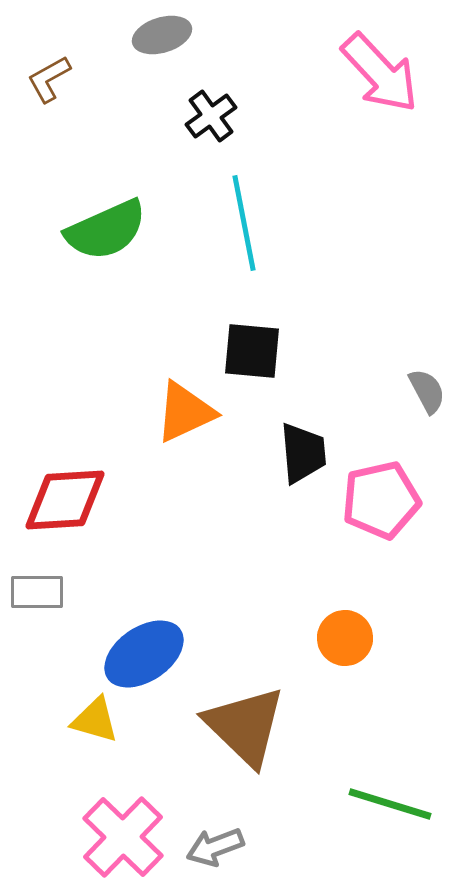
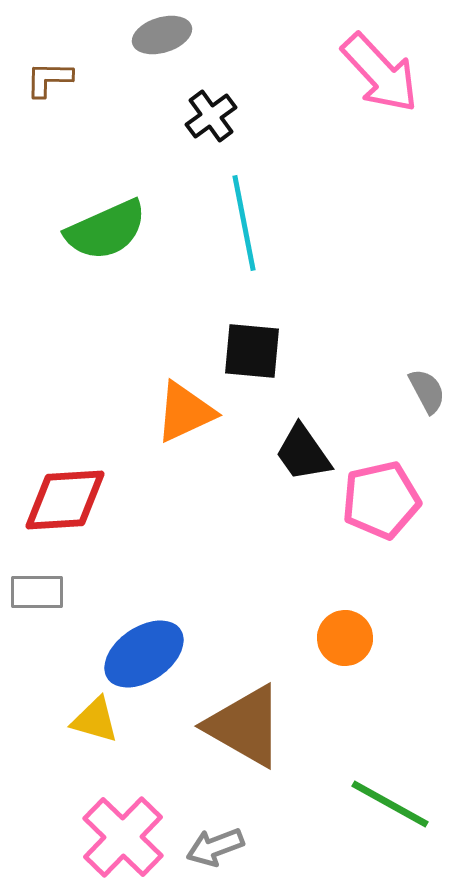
brown L-shape: rotated 30 degrees clockwise
black trapezoid: rotated 150 degrees clockwise
brown triangle: rotated 14 degrees counterclockwise
green line: rotated 12 degrees clockwise
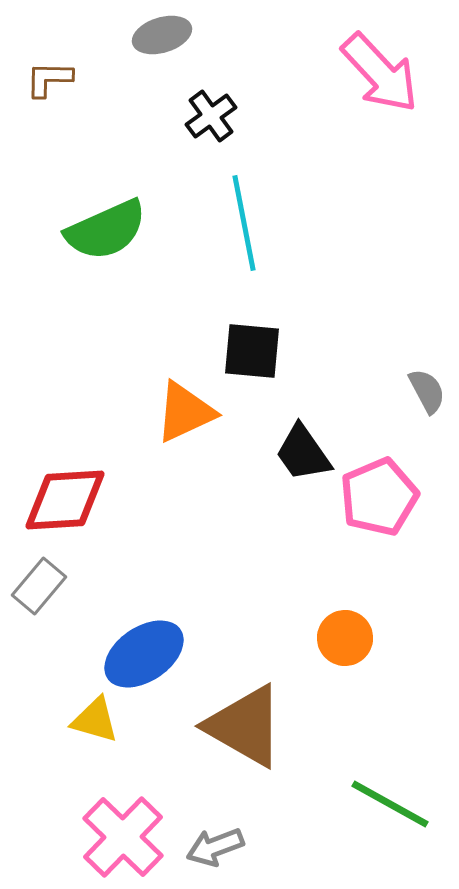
pink pentagon: moved 2 px left, 3 px up; rotated 10 degrees counterclockwise
gray rectangle: moved 2 px right, 6 px up; rotated 50 degrees counterclockwise
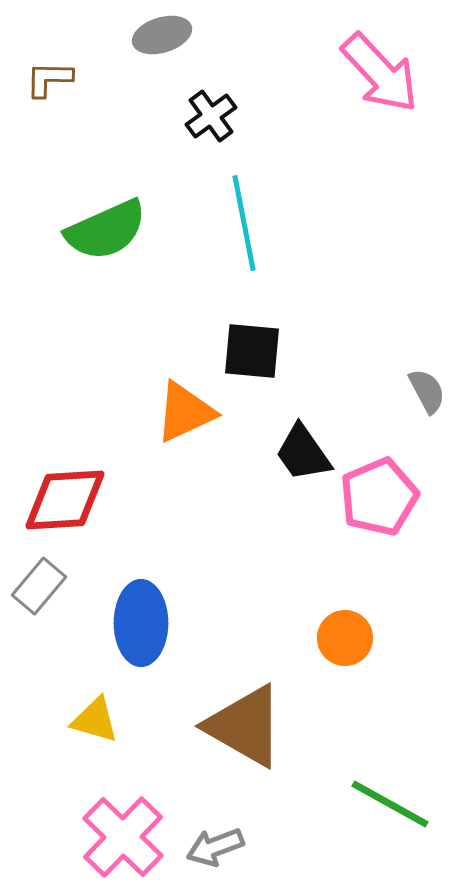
blue ellipse: moved 3 px left, 31 px up; rotated 56 degrees counterclockwise
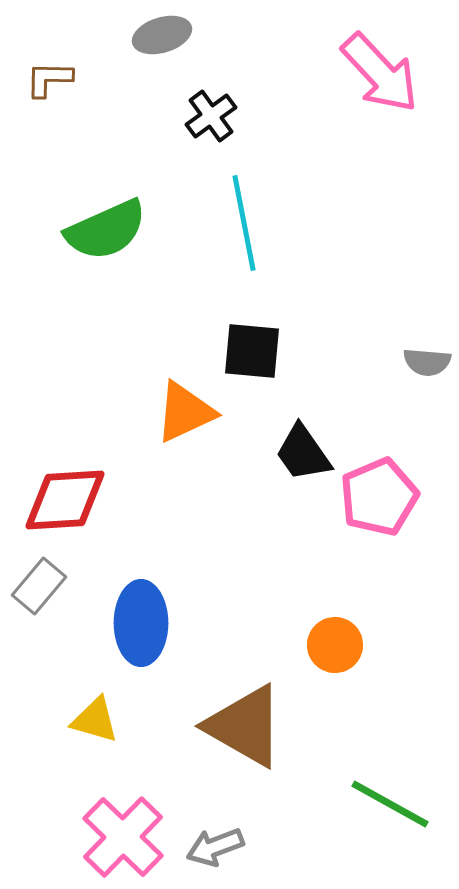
gray semicircle: moved 29 px up; rotated 123 degrees clockwise
orange circle: moved 10 px left, 7 px down
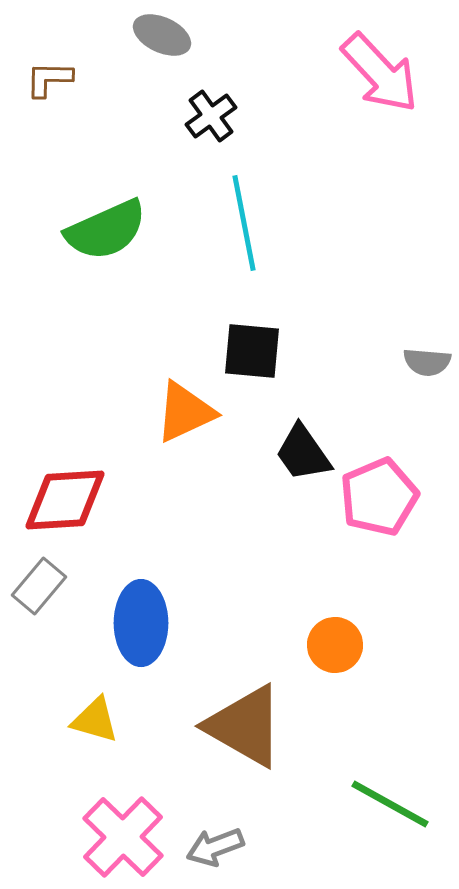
gray ellipse: rotated 42 degrees clockwise
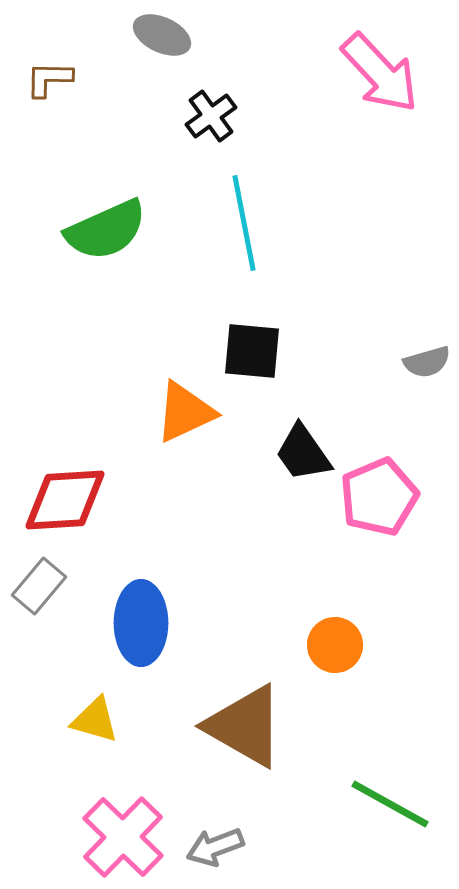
gray semicircle: rotated 21 degrees counterclockwise
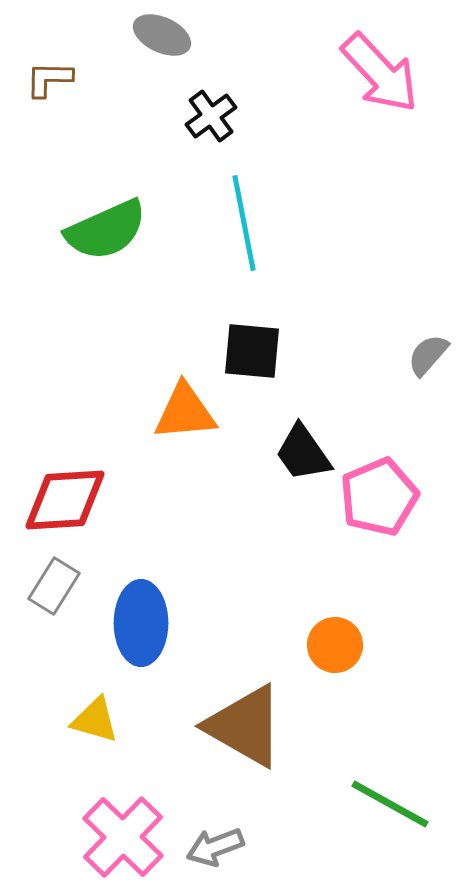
gray semicircle: moved 1 px right, 7 px up; rotated 147 degrees clockwise
orange triangle: rotated 20 degrees clockwise
gray rectangle: moved 15 px right; rotated 8 degrees counterclockwise
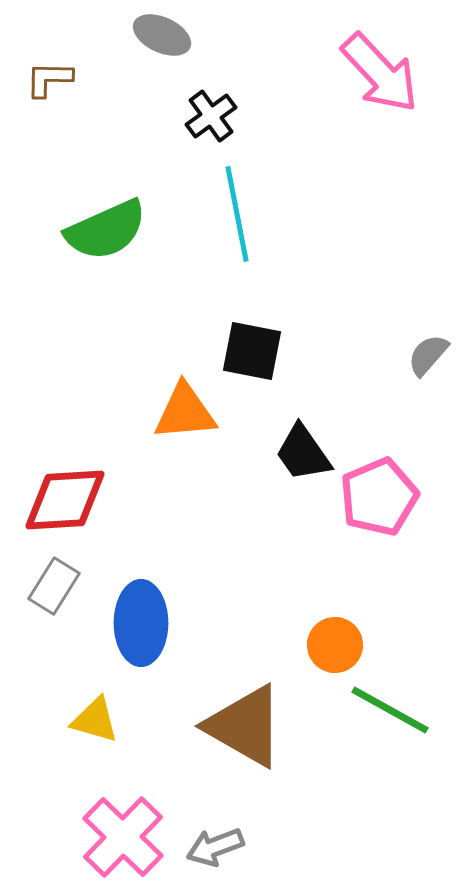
cyan line: moved 7 px left, 9 px up
black square: rotated 6 degrees clockwise
green line: moved 94 px up
